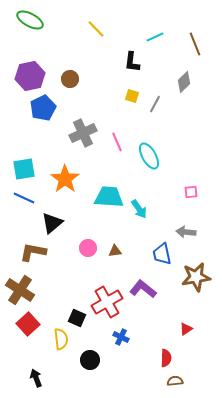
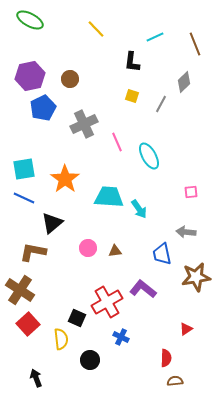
gray line: moved 6 px right
gray cross: moved 1 px right, 9 px up
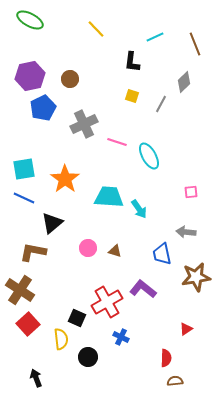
pink line: rotated 48 degrees counterclockwise
brown triangle: rotated 24 degrees clockwise
black circle: moved 2 px left, 3 px up
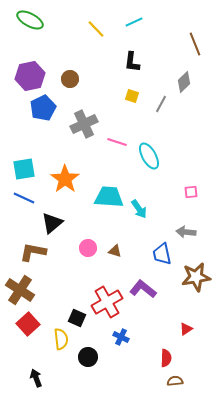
cyan line: moved 21 px left, 15 px up
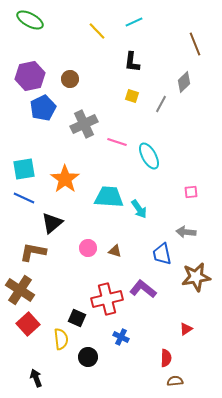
yellow line: moved 1 px right, 2 px down
red cross: moved 3 px up; rotated 16 degrees clockwise
